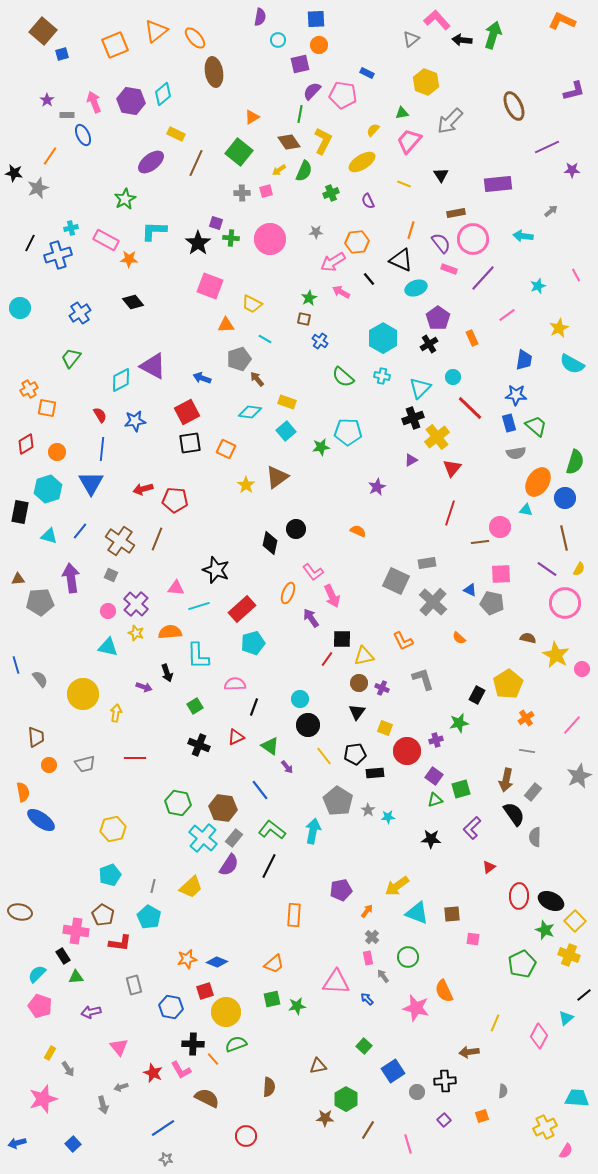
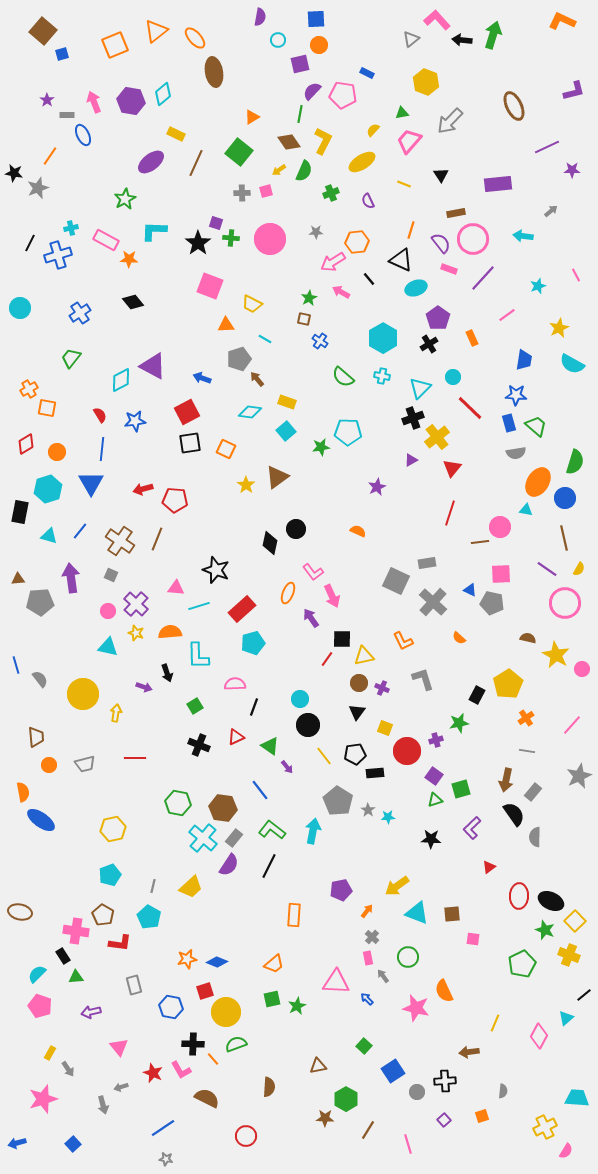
green star at (297, 1006): rotated 18 degrees counterclockwise
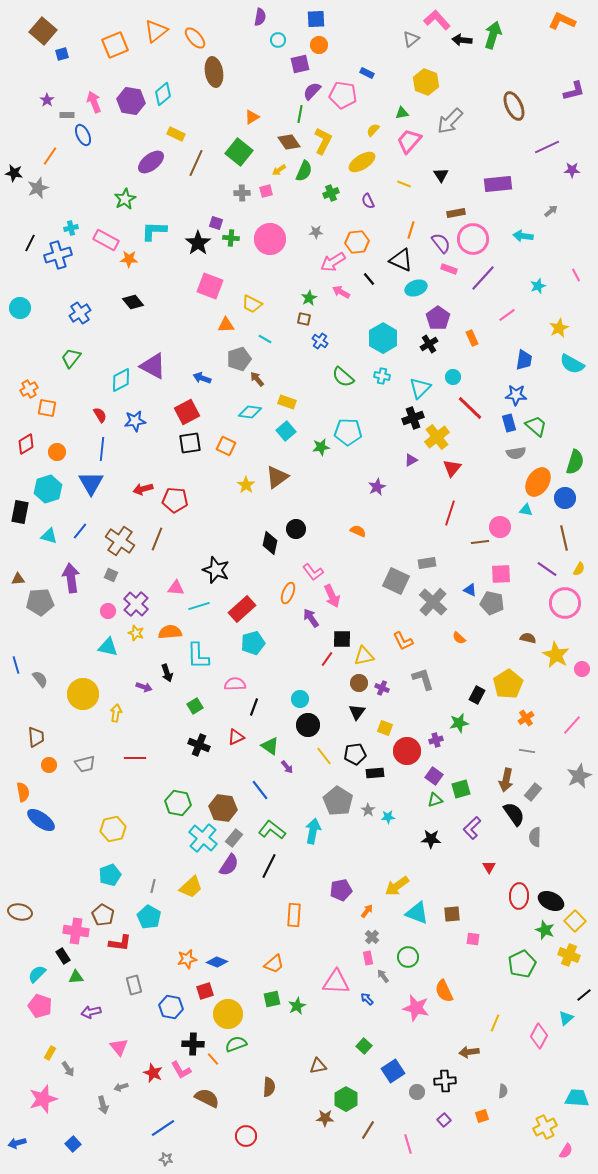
orange square at (226, 449): moved 3 px up
red triangle at (489, 867): rotated 24 degrees counterclockwise
yellow circle at (226, 1012): moved 2 px right, 2 px down
